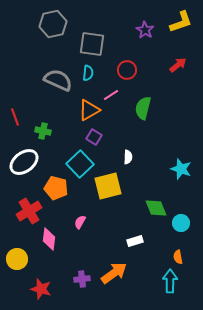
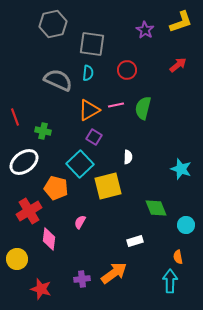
pink line: moved 5 px right, 10 px down; rotated 21 degrees clockwise
cyan circle: moved 5 px right, 2 px down
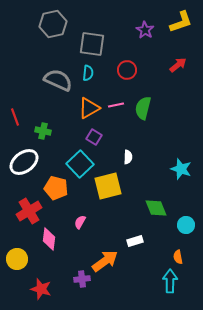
orange triangle: moved 2 px up
orange arrow: moved 9 px left, 12 px up
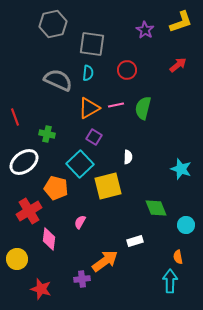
green cross: moved 4 px right, 3 px down
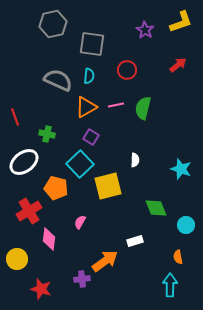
cyan semicircle: moved 1 px right, 3 px down
orange triangle: moved 3 px left, 1 px up
purple square: moved 3 px left
white semicircle: moved 7 px right, 3 px down
cyan arrow: moved 4 px down
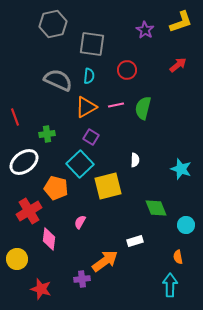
green cross: rotated 21 degrees counterclockwise
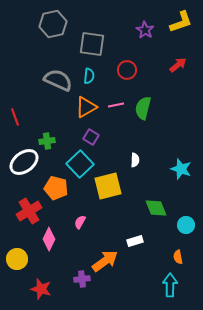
green cross: moved 7 px down
pink diamond: rotated 20 degrees clockwise
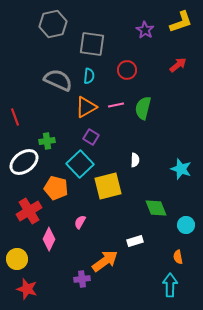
red star: moved 14 px left
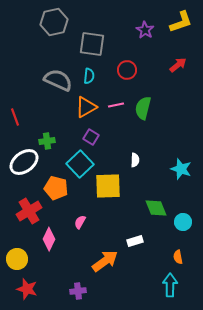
gray hexagon: moved 1 px right, 2 px up
yellow square: rotated 12 degrees clockwise
cyan circle: moved 3 px left, 3 px up
purple cross: moved 4 px left, 12 px down
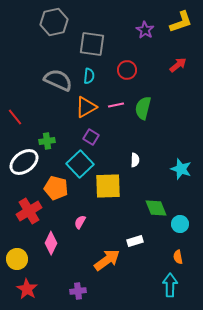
red line: rotated 18 degrees counterclockwise
cyan circle: moved 3 px left, 2 px down
pink diamond: moved 2 px right, 4 px down
orange arrow: moved 2 px right, 1 px up
red star: rotated 15 degrees clockwise
